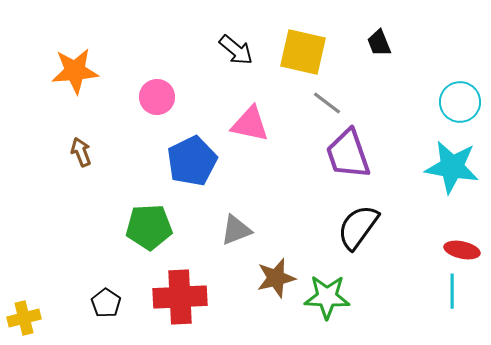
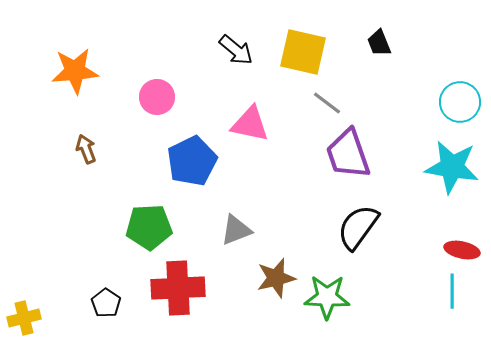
brown arrow: moved 5 px right, 3 px up
red cross: moved 2 px left, 9 px up
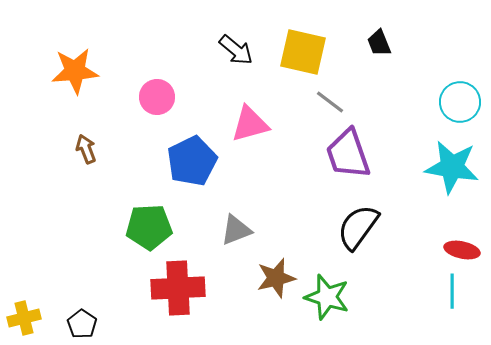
gray line: moved 3 px right, 1 px up
pink triangle: rotated 27 degrees counterclockwise
green star: rotated 15 degrees clockwise
black pentagon: moved 24 px left, 21 px down
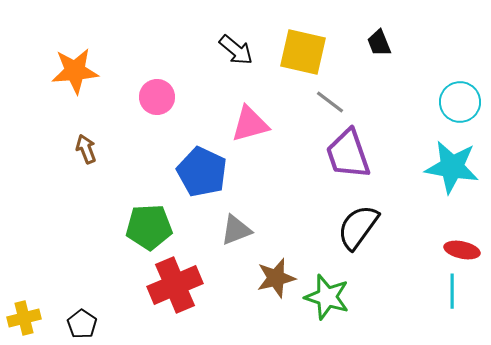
blue pentagon: moved 10 px right, 11 px down; rotated 21 degrees counterclockwise
red cross: moved 3 px left, 3 px up; rotated 20 degrees counterclockwise
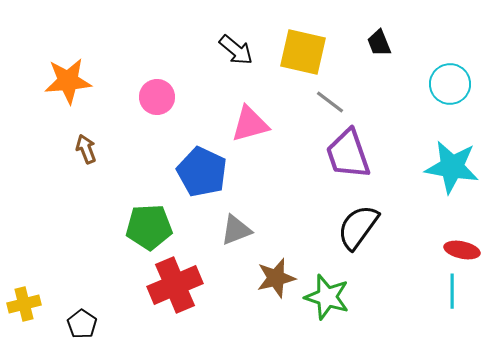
orange star: moved 7 px left, 10 px down
cyan circle: moved 10 px left, 18 px up
yellow cross: moved 14 px up
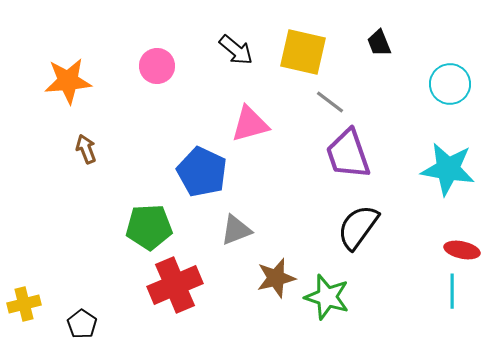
pink circle: moved 31 px up
cyan star: moved 4 px left, 2 px down
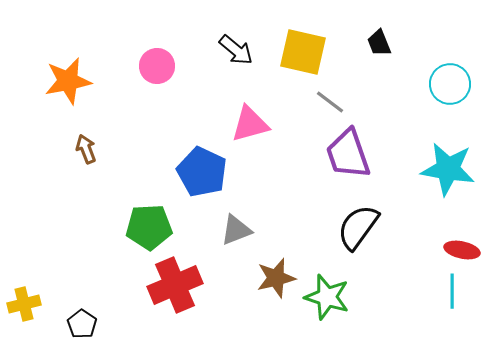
orange star: rotated 6 degrees counterclockwise
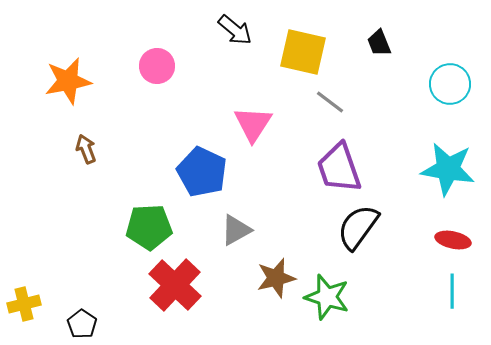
black arrow: moved 1 px left, 20 px up
pink triangle: moved 3 px right; rotated 42 degrees counterclockwise
purple trapezoid: moved 9 px left, 14 px down
gray triangle: rotated 8 degrees counterclockwise
red ellipse: moved 9 px left, 10 px up
red cross: rotated 24 degrees counterclockwise
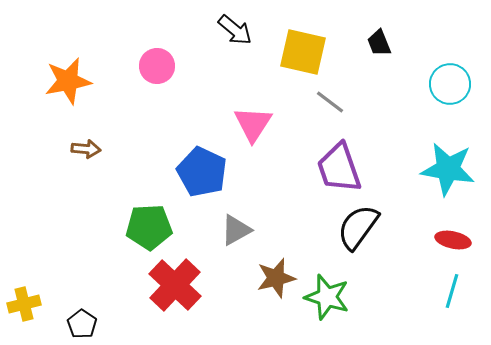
brown arrow: rotated 116 degrees clockwise
cyan line: rotated 16 degrees clockwise
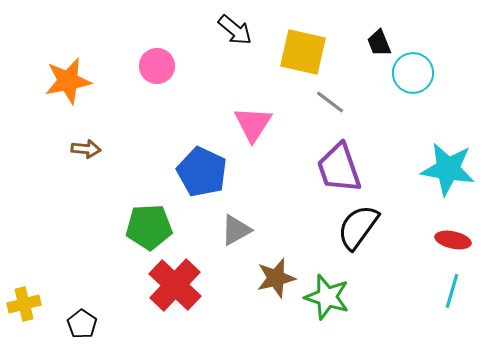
cyan circle: moved 37 px left, 11 px up
